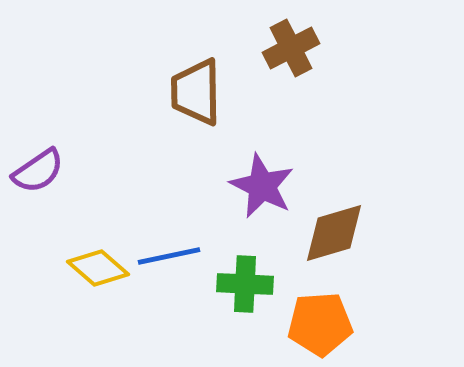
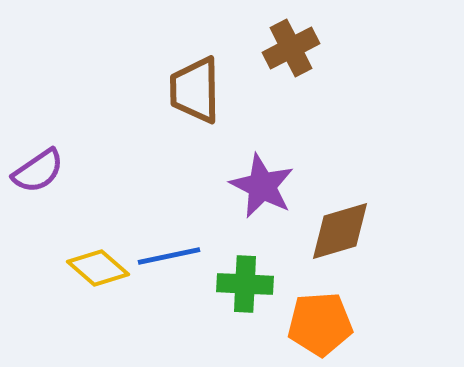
brown trapezoid: moved 1 px left, 2 px up
brown diamond: moved 6 px right, 2 px up
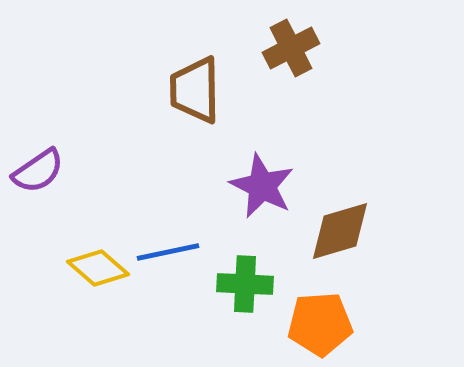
blue line: moved 1 px left, 4 px up
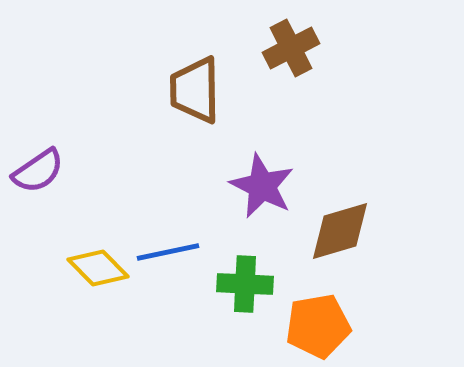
yellow diamond: rotated 4 degrees clockwise
orange pentagon: moved 2 px left, 2 px down; rotated 6 degrees counterclockwise
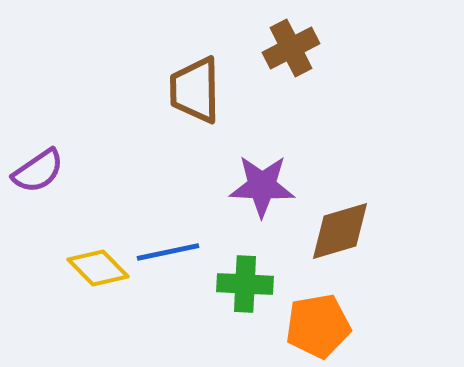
purple star: rotated 24 degrees counterclockwise
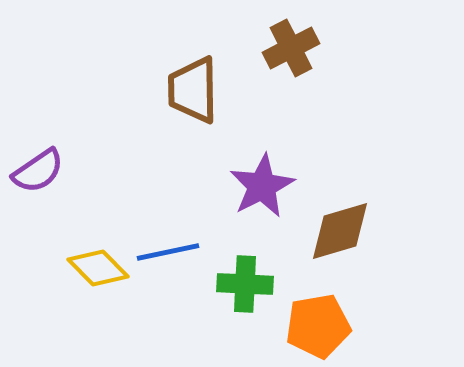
brown trapezoid: moved 2 px left
purple star: rotated 30 degrees counterclockwise
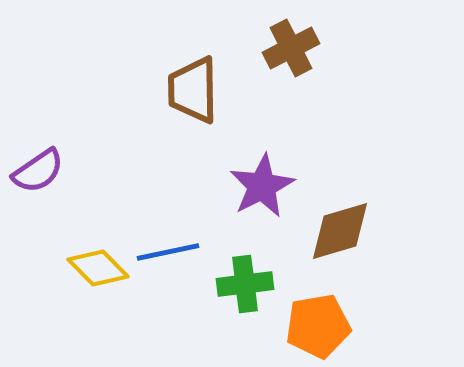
green cross: rotated 10 degrees counterclockwise
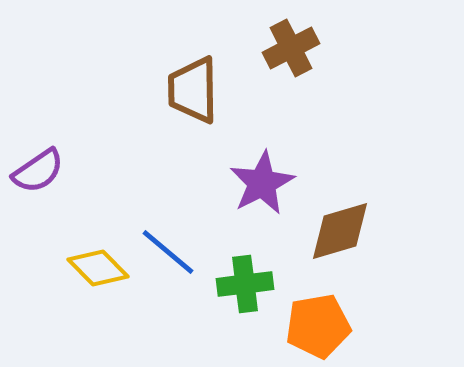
purple star: moved 3 px up
blue line: rotated 52 degrees clockwise
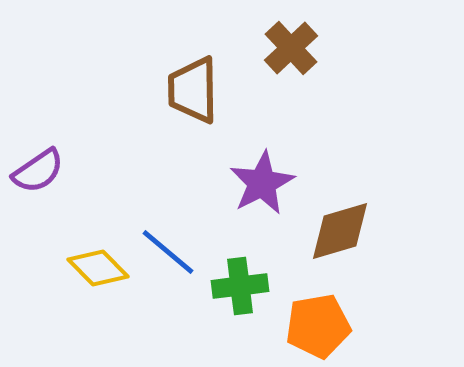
brown cross: rotated 16 degrees counterclockwise
green cross: moved 5 px left, 2 px down
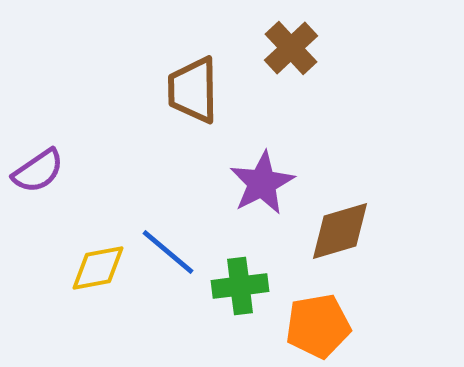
yellow diamond: rotated 56 degrees counterclockwise
